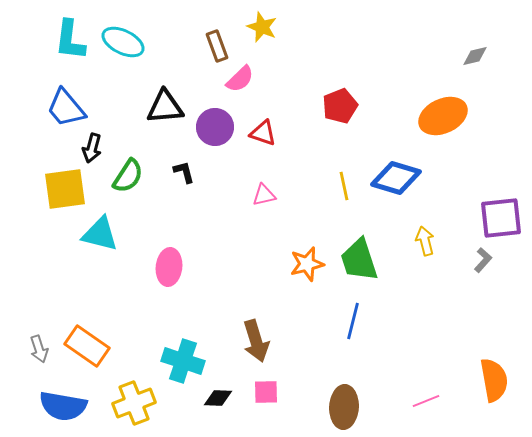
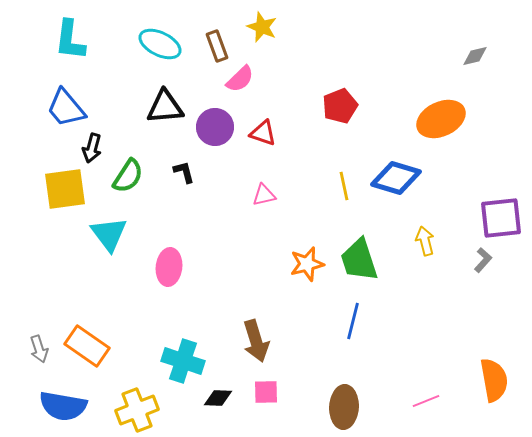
cyan ellipse: moved 37 px right, 2 px down
orange ellipse: moved 2 px left, 3 px down
cyan triangle: moved 9 px right; rotated 39 degrees clockwise
yellow cross: moved 3 px right, 7 px down
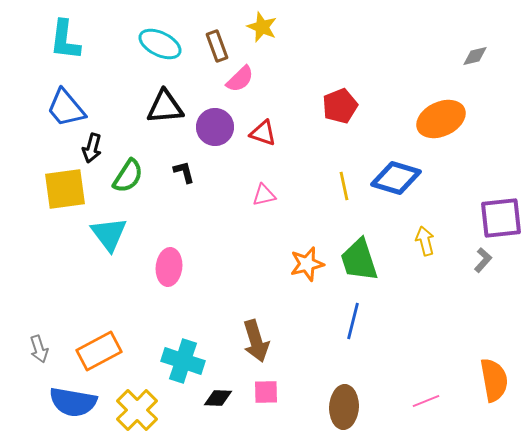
cyan L-shape: moved 5 px left
orange rectangle: moved 12 px right, 5 px down; rotated 63 degrees counterclockwise
blue semicircle: moved 10 px right, 4 px up
yellow cross: rotated 24 degrees counterclockwise
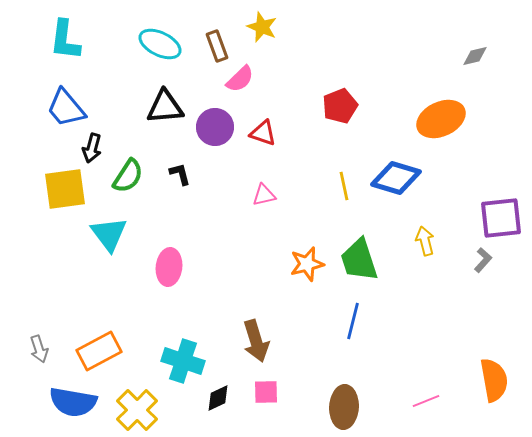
black L-shape: moved 4 px left, 2 px down
black diamond: rotated 28 degrees counterclockwise
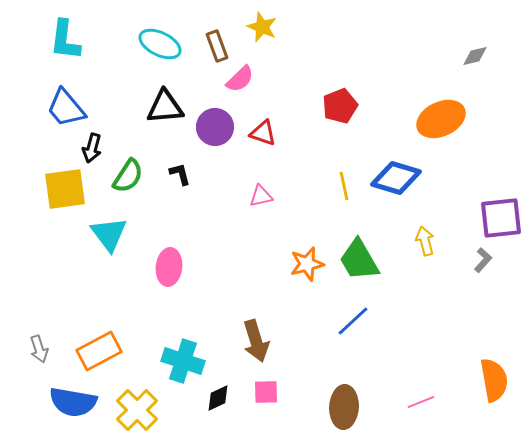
pink triangle: moved 3 px left, 1 px down
green trapezoid: rotated 12 degrees counterclockwise
blue line: rotated 33 degrees clockwise
pink line: moved 5 px left, 1 px down
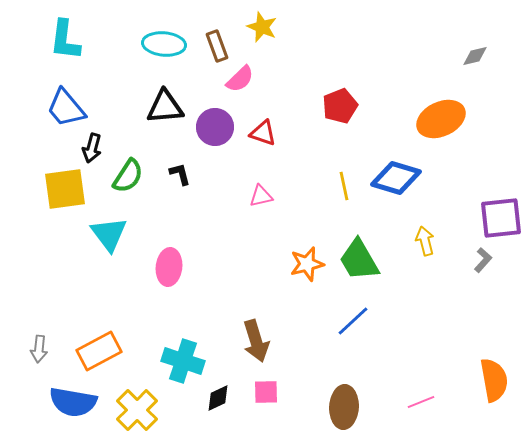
cyan ellipse: moved 4 px right; rotated 21 degrees counterclockwise
gray arrow: rotated 24 degrees clockwise
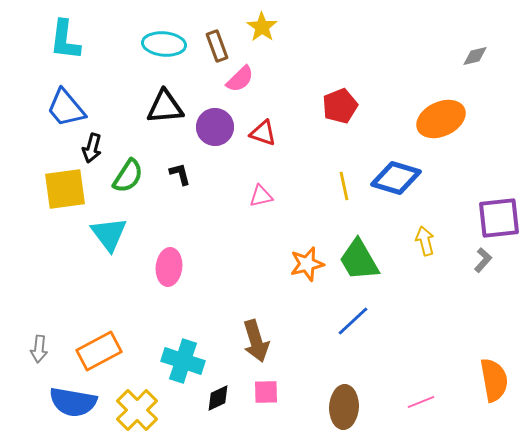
yellow star: rotated 12 degrees clockwise
purple square: moved 2 px left
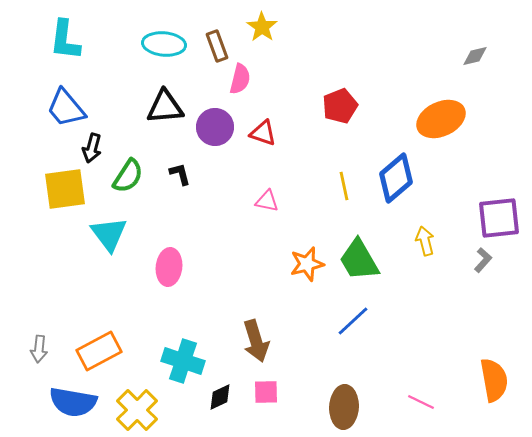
pink semicircle: rotated 32 degrees counterclockwise
blue diamond: rotated 57 degrees counterclockwise
pink triangle: moved 6 px right, 5 px down; rotated 25 degrees clockwise
black diamond: moved 2 px right, 1 px up
pink line: rotated 48 degrees clockwise
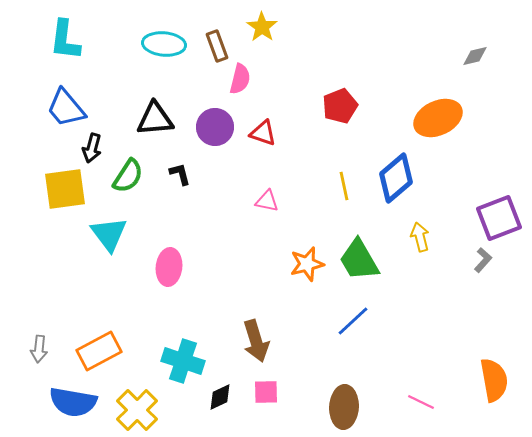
black triangle: moved 10 px left, 12 px down
orange ellipse: moved 3 px left, 1 px up
purple square: rotated 15 degrees counterclockwise
yellow arrow: moved 5 px left, 4 px up
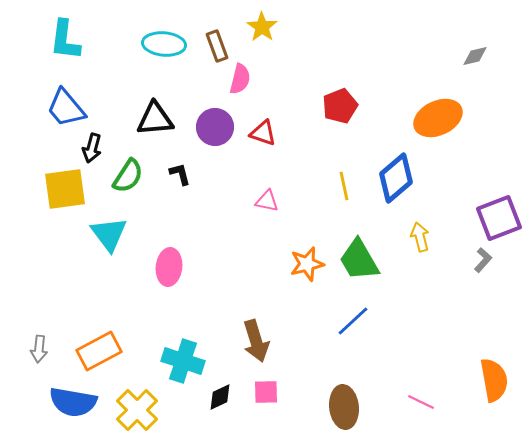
brown ellipse: rotated 9 degrees counterclockwise
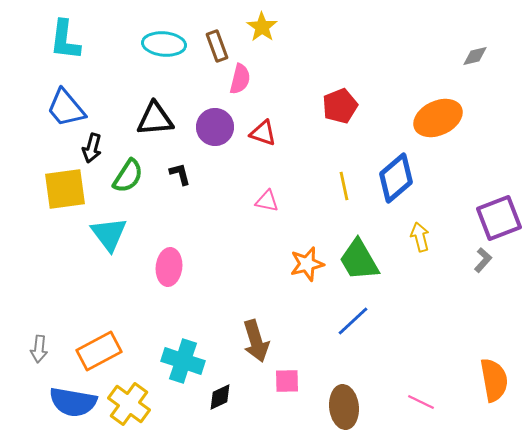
pink square: moved 21 px right, 11 px up
yellow cross: moved 8 px left, 6 px up; rotated 9 degrees counterclockwise
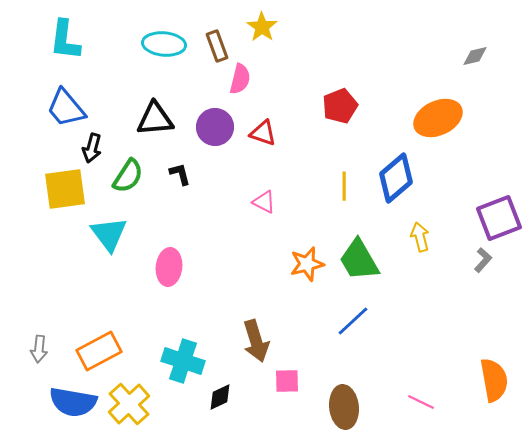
yellow line: rotated 12 degrees clockwise
pink triangle: moved 3 px left, 1 px down; rotated 15 degrees clockwise
yellow cross: rotated 12 degrees clockwise
